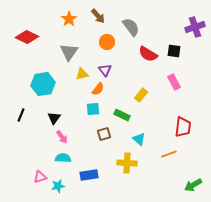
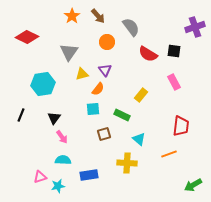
orange star: moved 3 px right, 3 px up
red trapezoid: moved 2 px left, 1 px up
cyan semicircle: moved 2 px down
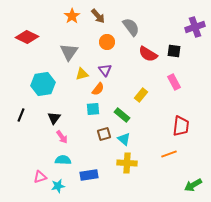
green rectangle: rotated 14 degrees clockwise
cyan triangle: moved 15 px left
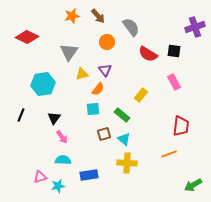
orange star: rotated 21 degrees clockwise
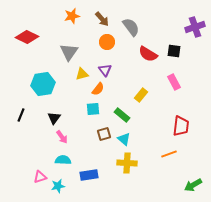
brown arrow: moved 4 px right, 3 px down
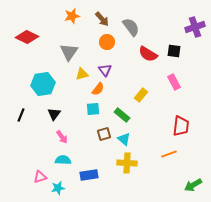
black triangle: moved 4 px up
cyan star: moved 2 px down
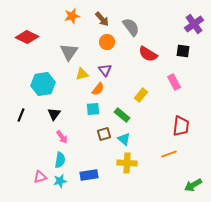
purple cross: moved 1 px left, 3 px up; rotated 18 degrees counterclockwise
black square: moved 9 px right
cyan semicircle: moved 3 px left; rotated 98 degrees clockwise
cyan star: moved 2 px right, 7 px up
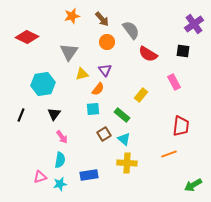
gray semicircle: moved 3 px down
brown square: rotated 16 degrees counterclockwise
cyan star: moved 3 px down
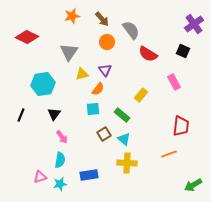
black square: rotated 16 degrees clockwise
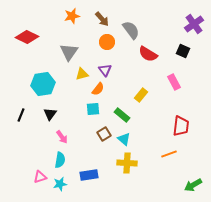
black triangle: moved 4 px left
